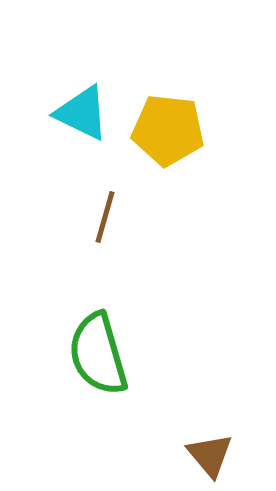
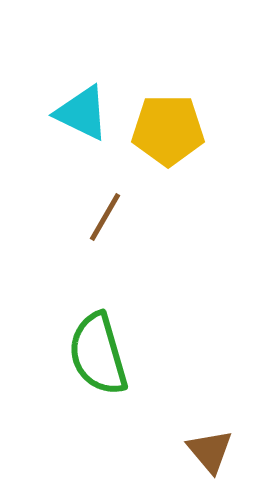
yellow pentagon: rotated 6 degrees counterclockwise
brown line: rotated 14 degrees clockwise
brown triangle: moved 4 px up
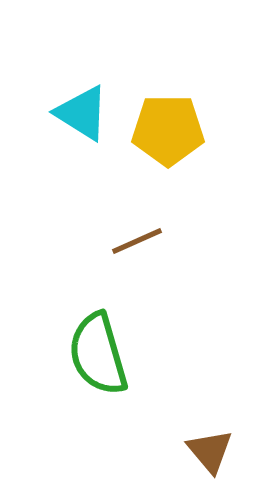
cyan triangle: rotated 6 degrees clockwise
brown line: moved 32 px right, 24 px down; rotated 36 degrees clockwise
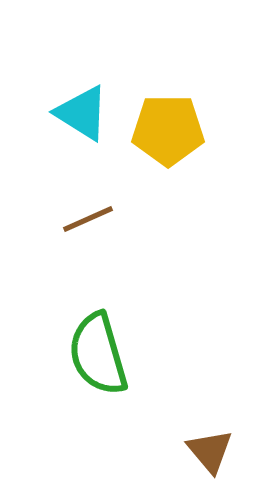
brown line: moved 49 px left, 22 px up
